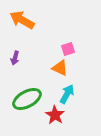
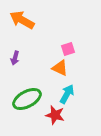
red star: rotated 18 degrees counterclockwise
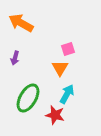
orange arrow: moved 1 px left, 3 px down
orange triangle: rotated 36 degrees clockwise
green ellipse: moved 1 px right, 1 px up; rotated 32 degrees counterclockwise
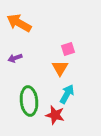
orange arrow: moved 2 px left
purple arrow: rotated 56 degrees clockwise
green ellipse: moved 1 px right, 3 px down; rotated 36 degrees counterclockwise
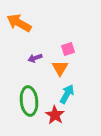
purple arrow: moved 20 px right
red star: rotated 18 degrees clockwise
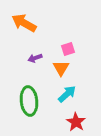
orange arrow: moved 5 px right
orange triangle: moved 1 px right
cyan arrow: rotated 18 degrees clockwise
red star: moved 21 px right, 7 px down
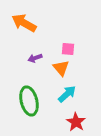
pink square: rotated 24 degrees clockwise
orange triangle: rotated 12 degrees counterclockwise
green ellipse: rotated 8 degrees counterclockwise
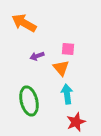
purple arrow: moved 2 px right, 2 px up
cyan arrow: rotated 54 degrees counterclockwise
red star: rotated 18 degrees clockwise
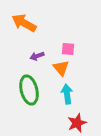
green ellipse: moved 11 px up
red star: moved 1 px right, 1 px down
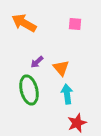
pink square: moved 7 px right, 25 px up
purple arrow: moved 6 px down; rotated 24 degrees counterclockwise
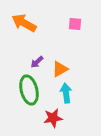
orange triangle: moved 1 px left, 1 px down; rotated 42 degrees clockwise
cyan arrow: moved 1 px left, 1 px up
red star: moved 24 px left, 5 px up; rotated 12 degrees clockwise
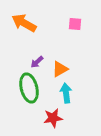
green ellipse: moved 2 px up
